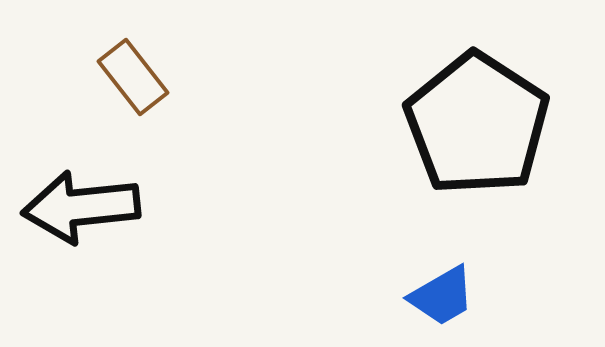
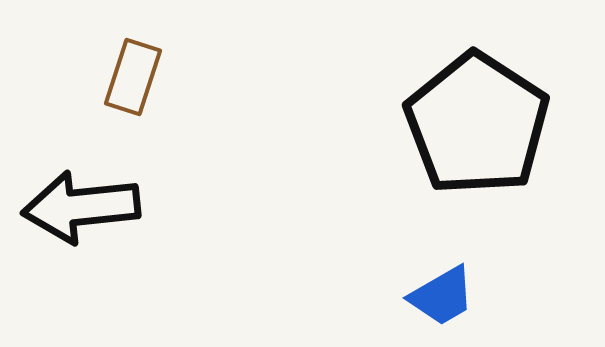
brown rectangle: rotated 56 degrees clockwise
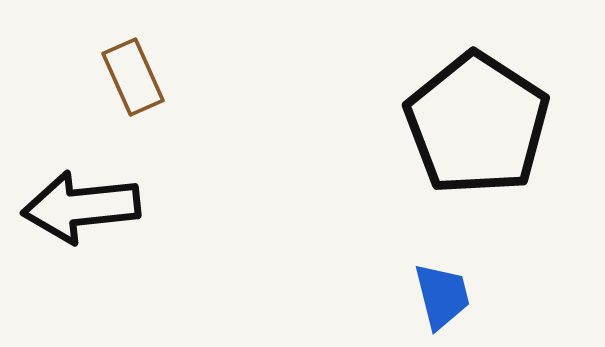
brown rectangle: rotated 42 degrees counterclockwise
blue trapezoid: rotated 74 degrees counterclockwise
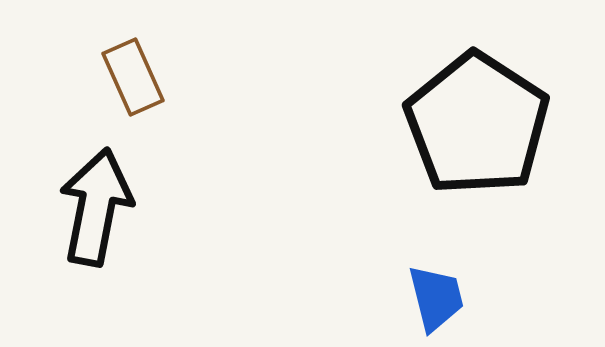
black arrow: moved 15 px right; rotated 107 degrees clockwise
blue trapezoid: moved 6 px left, 2 px down
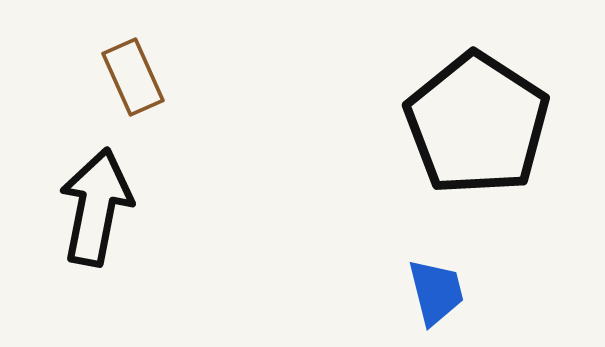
blue trapezoid: moved 6 px up
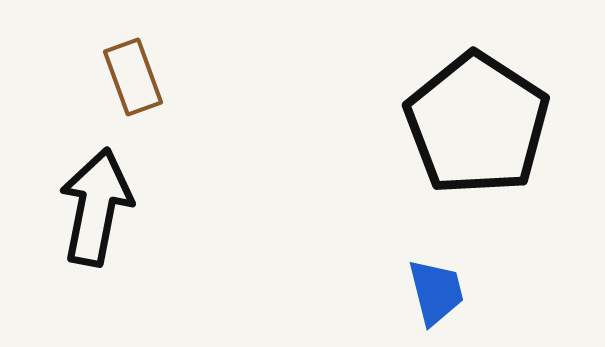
brown rectangle: rotated 4 degrees clockwise
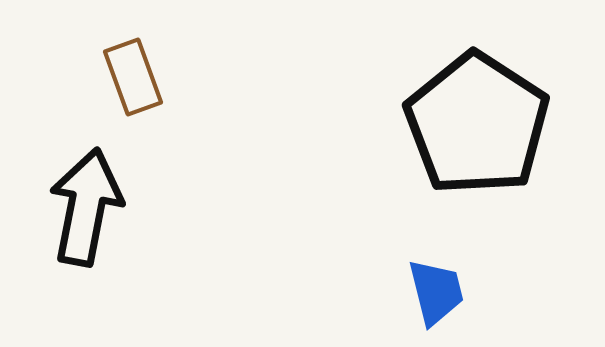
black arrow: moved 10 px left
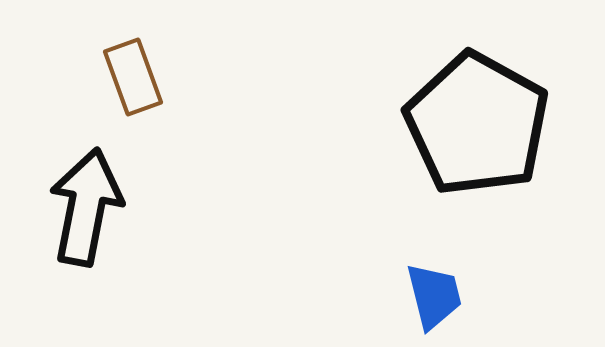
black pentagon: rotated 4 degrees counterclockwise
blue trapezoid: moved 2 px left, 4 px down
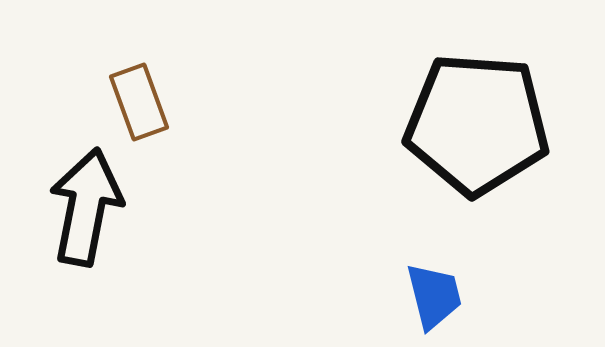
brown rectangle: moved 6 px right, 25 px down
black pentagon: rotated 25 degrees counterclockwise
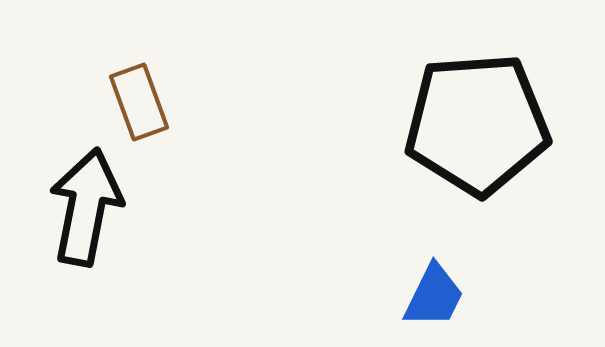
black pentagon: rotated 8 degrees counterclockwise
blue trapezoid: rotated 40 degrees clockwise
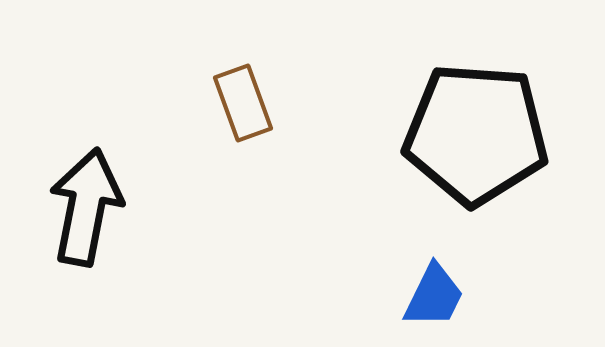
brown rectangle: moved 104 px right, 1 px down
black pentagon: moved 1 px left, 10 px down; rotated 8 degrees clockwise
